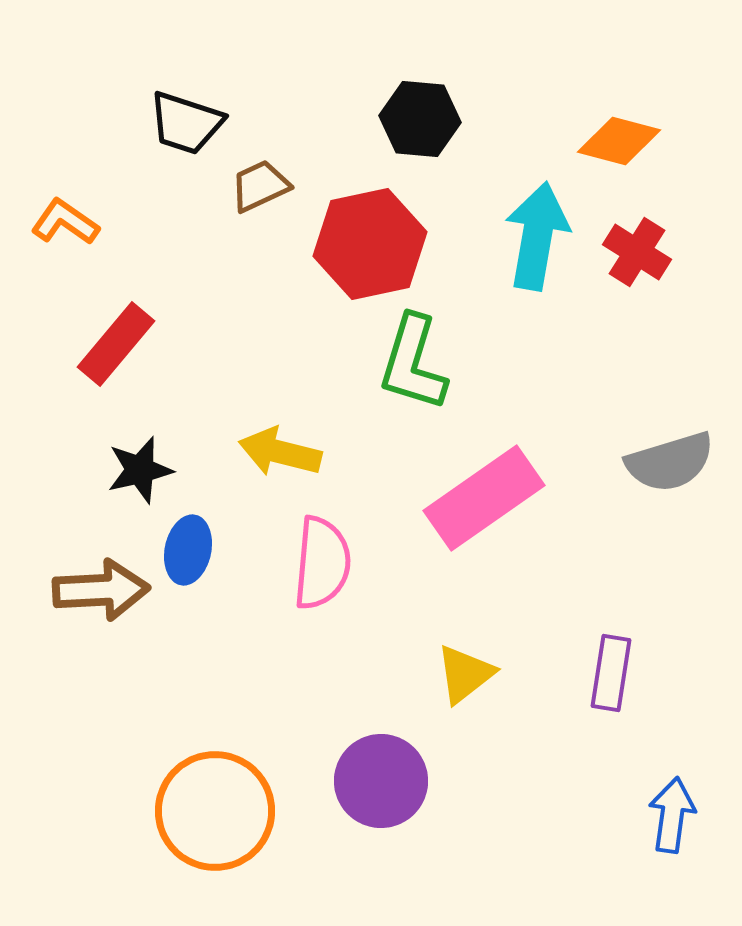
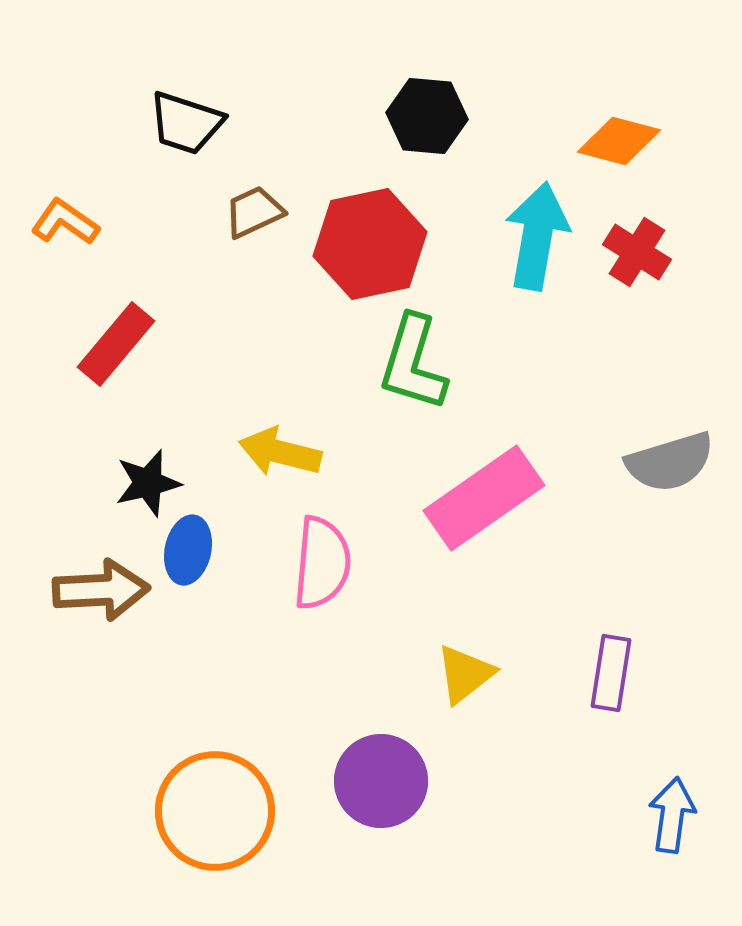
black hexagon: moved 7 px right, 3 px up
brown trapezoid: moved 6 px left, 26 px down
black star: moved 8 px right, 13 px down
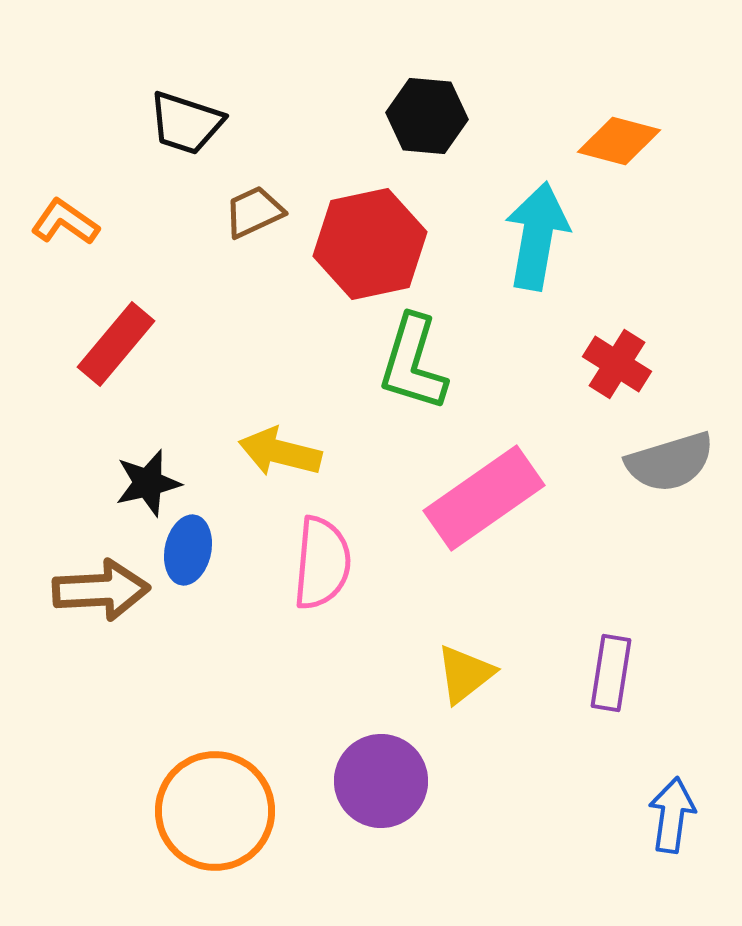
red cross: moved 20 px left, 112 px down
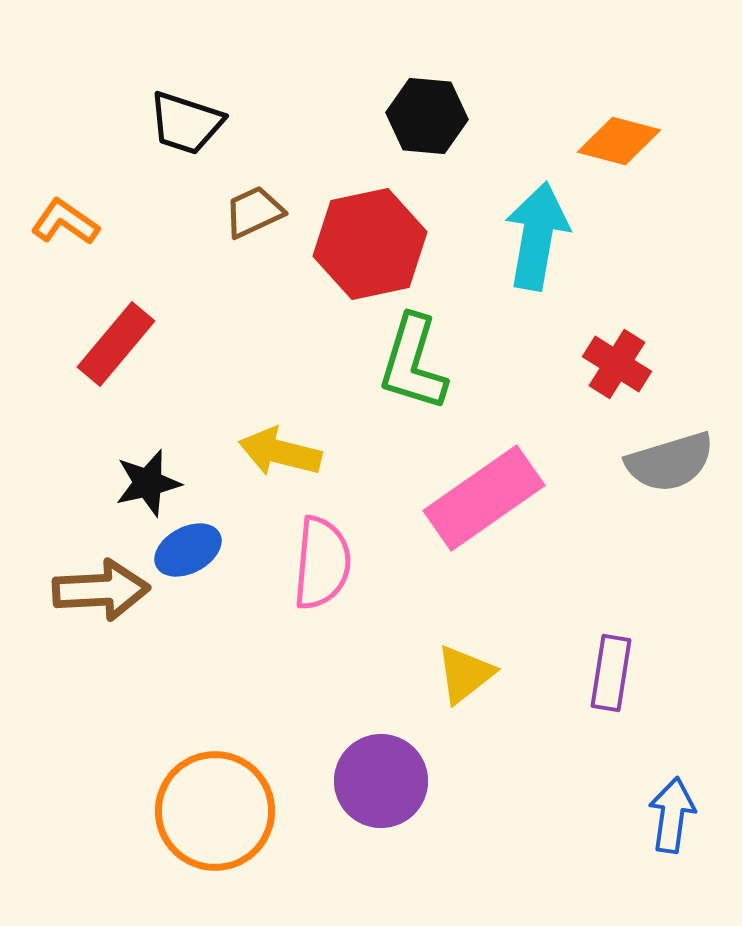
blue ellipse: rotated 50 degrees clockwise
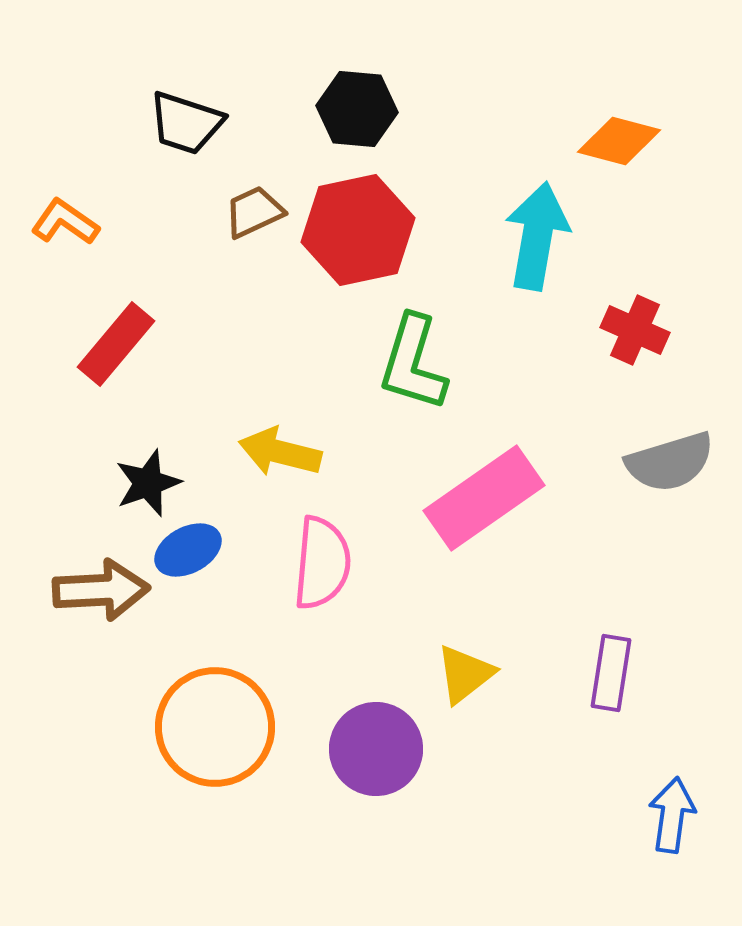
black hexagon: moved 70 px left, 7 px up
red hexagon: moved 12 px left, 14 px up
red cross: moved 18 px right, 34 px up; rotated 8 degrees counterclockwise
black star: rotated 6 degrees counterclockwise
purple circle: moved 5 px left, 32 px up
orange circle: moved 84 px up
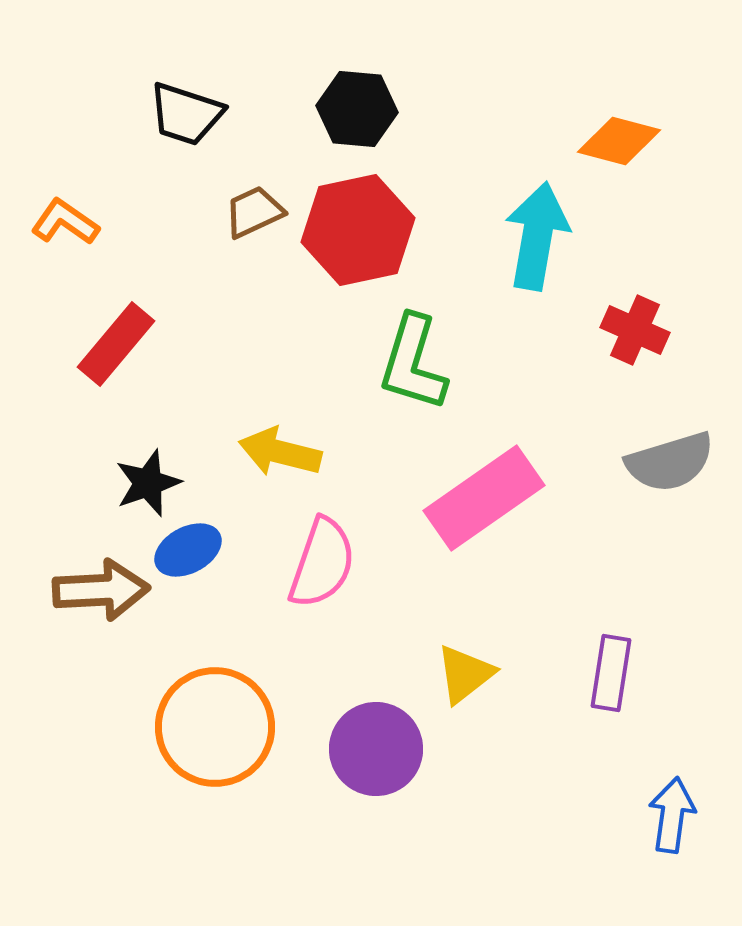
black trapezoid: moved 9 px up
pink semicircle: rotated 14 degrees clockwise
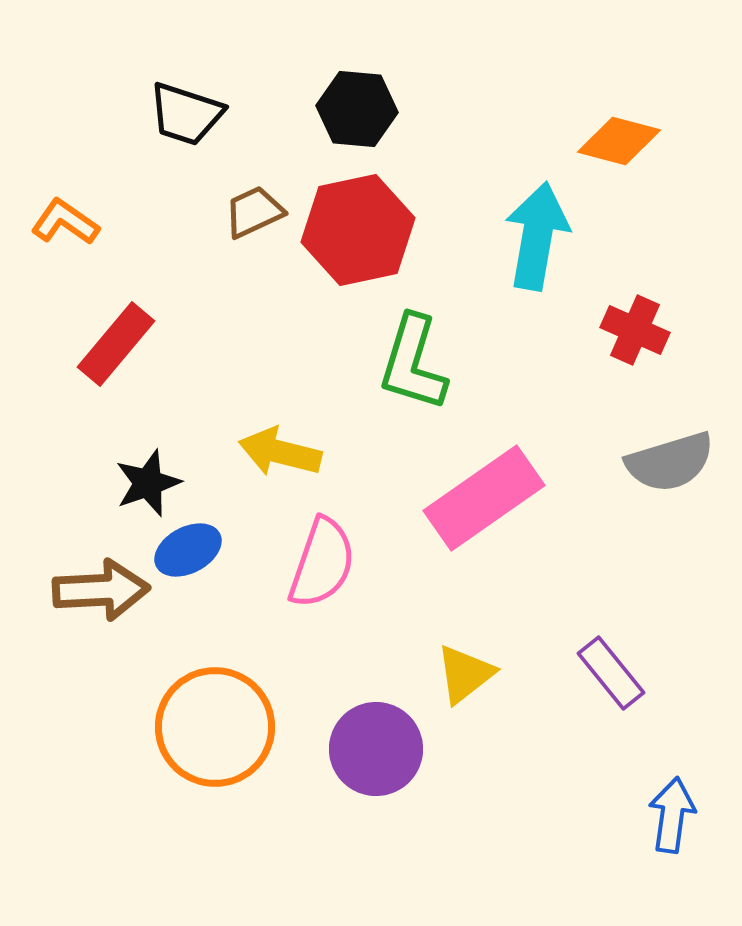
purple rectangle: rotated 48 degrees counterclockwise
